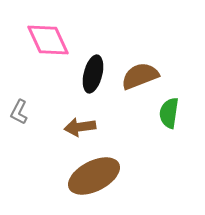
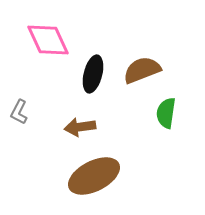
brown semicircle: moved 2 px right, 6 px up
green semicircle: moved 3 px left
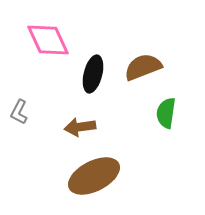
brown semicircle: moved 1 px right, 3 px up
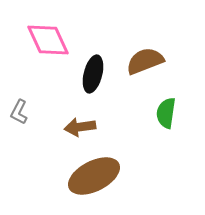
brown semicircle: moved 2 px right, 6 px up
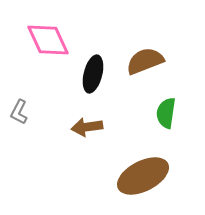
brown arrow: moved 7 px right
brown ellipse: moved 49 px right
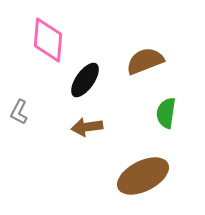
pink diamond: rotated 30 degrees clockwise
black ellipse: moved 8 px left, 6 px down; rotated 21 degrees clockwise
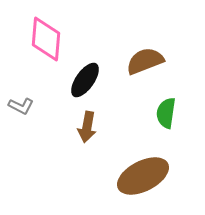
pink diamond: moved 2 px left, 1 px up
gray L-shape: moved 2 px right, 6 px up; rotated 90 degrees counterclockwise
brown arrow: rotated 72 degrees counterclockwise
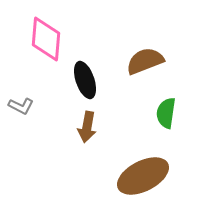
black ellipse: rotated 54 degrees counterclockwise
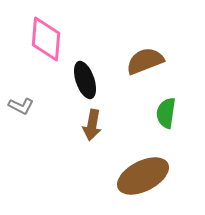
brown arrow: moved 5 px right, 2 px up
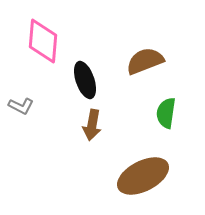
pink diamond: moved 3 px left, 2 px down
